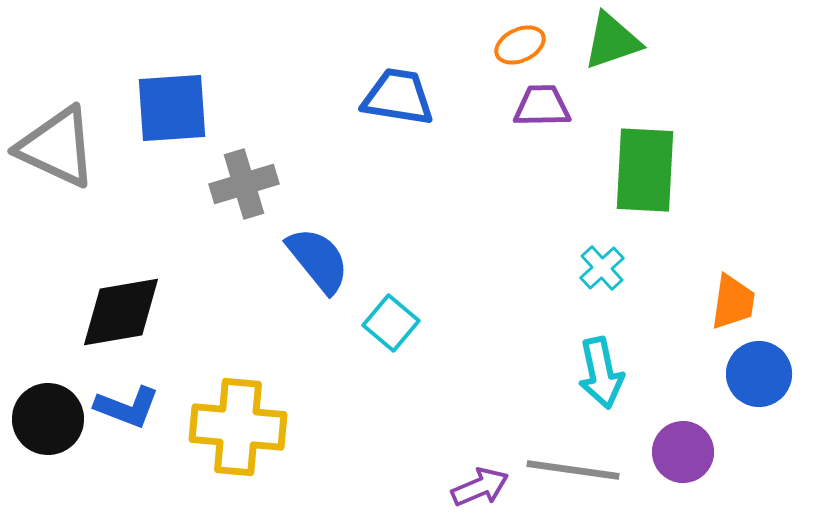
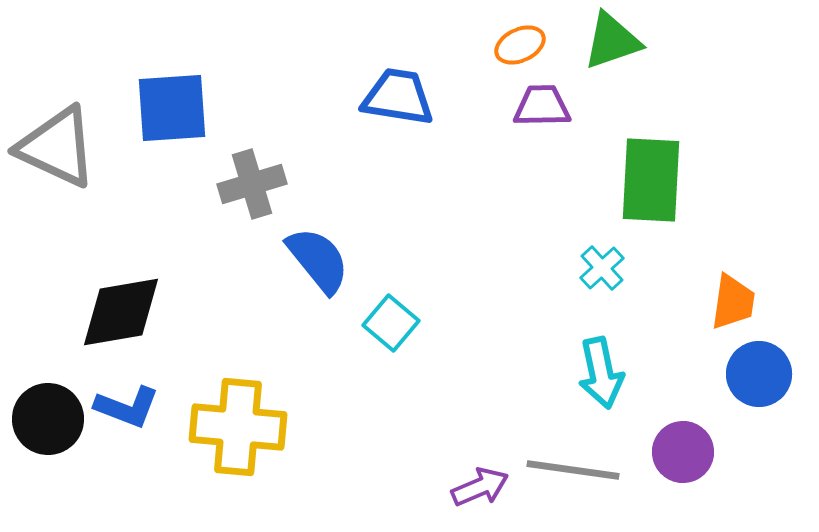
green rectangle: moved 6 px right, 10 px down
gray cross: moved 8 px right
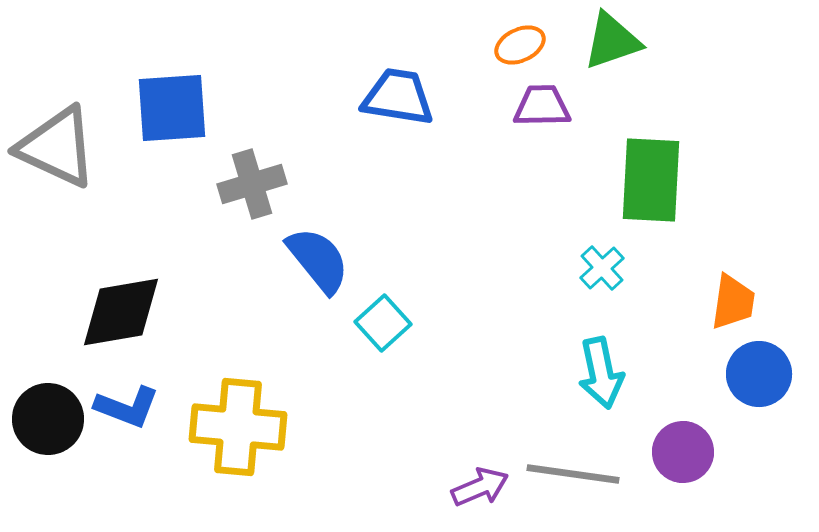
cyan square: moved 8 px left; rotated 8 degrees clockwise
gray line: moved 4 px down
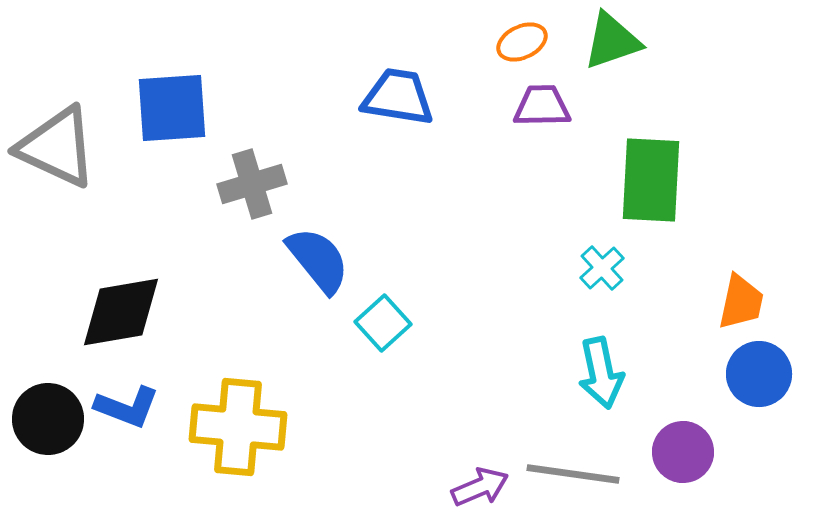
orange ellipse: moved 2 px right, 3 px up
orange trapezoid: moved 8 px right; rotated 4 degrees clockwise
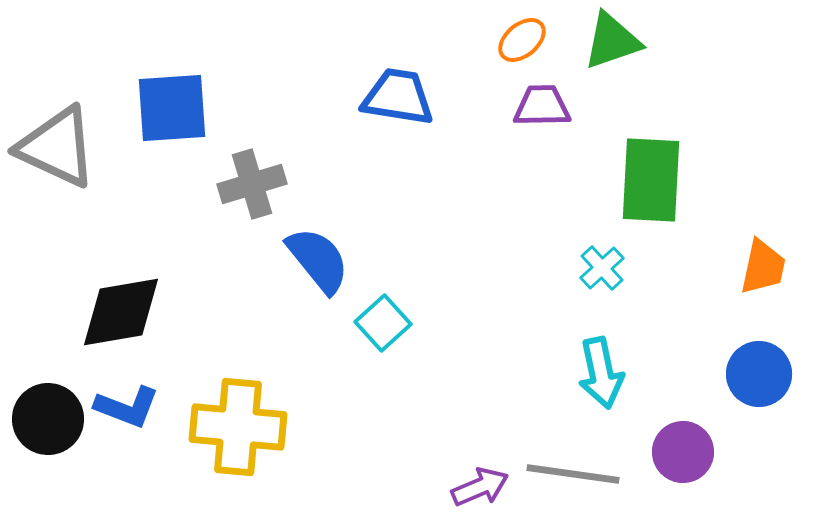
orange ellipse: moved 2 px up; rotated 15 degrees counterclockwise
orange trapezoid: moved 22 px right, 35 px up
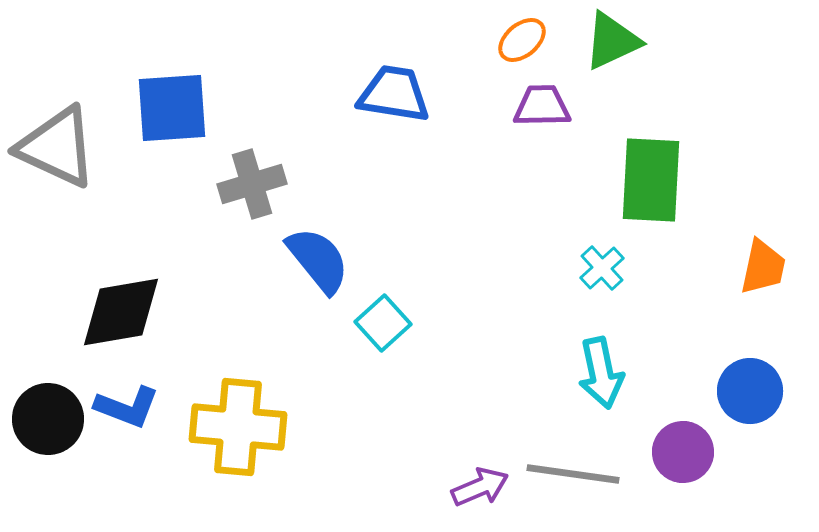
green triangle: rotated 6 degrees counterclockwise
blue trapezoid: moved 4 px left, 3 px up
blue circle: moved 9 px left, 17 px down
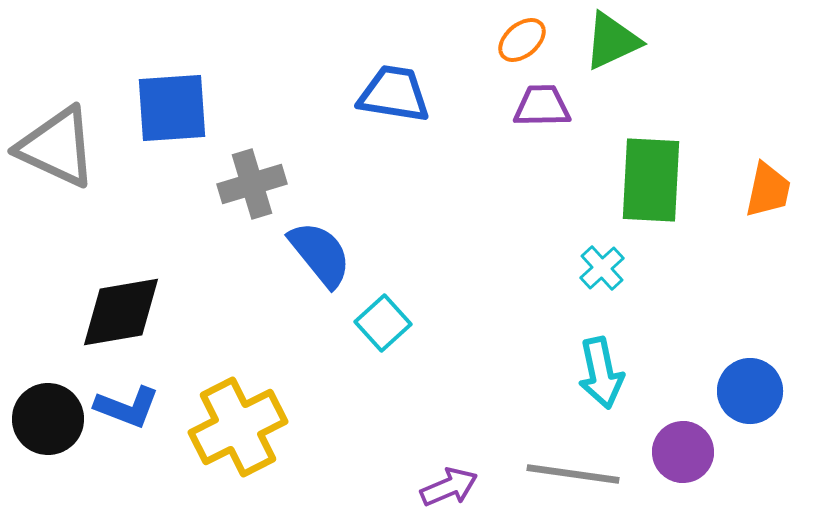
blue semicircle: moved 2 px right, 6 px up
orange trapezoid: moved 5 px right, 77 px up
yellow cross: rotated 32 degrees counterclockwise
purple arrow: moved 31 px left
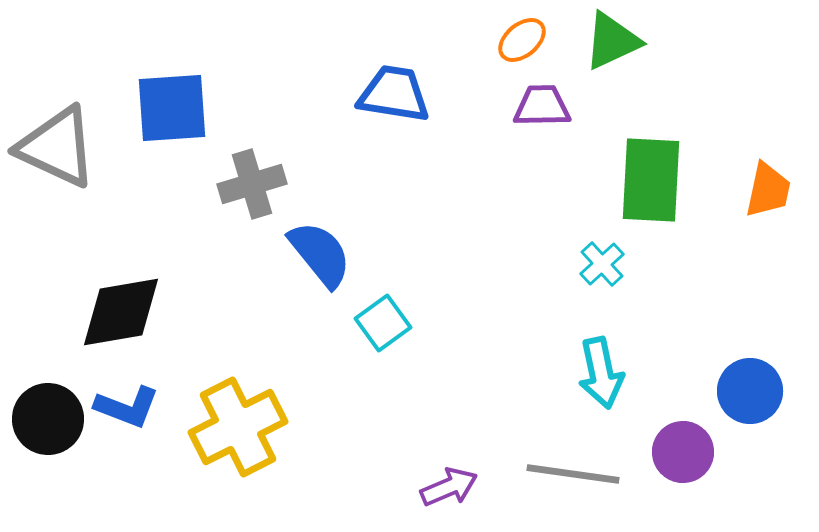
cyan cross: moved 4 px up
cyan square: rotated 6 degrees clockwise
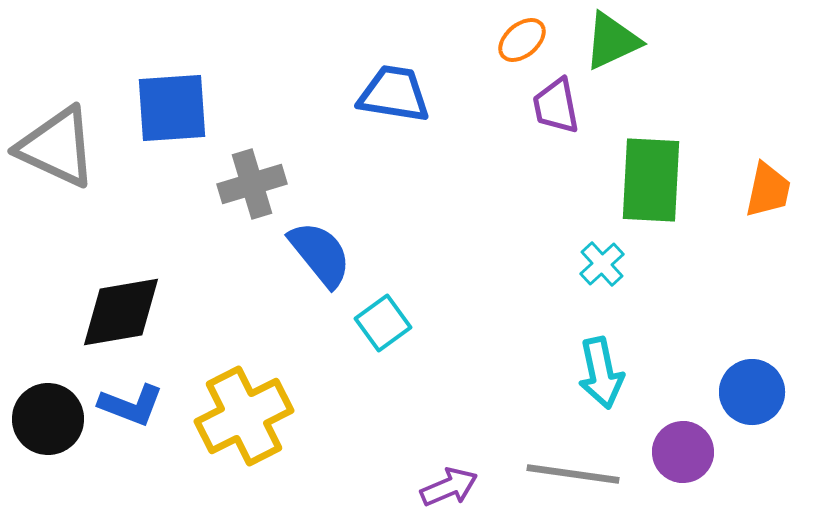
purple trapezoid: moved 14 px right; rotated 100 degrees counterclockwise
blue circle: moved 2 px right, 1 px down
blue L-shape: moved 4 px right, 2 px up
yellow cross: moved 6 px right, 11 px up
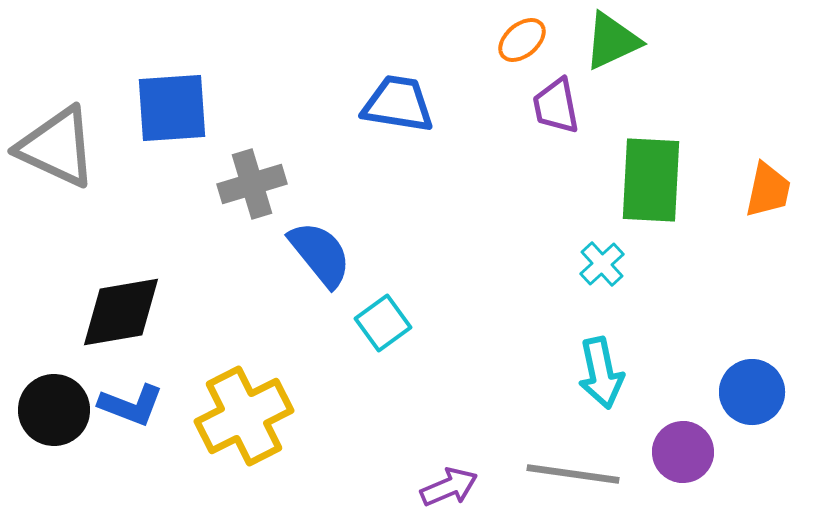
blue trapezoid: moved 4 px right, 10 px down
black circle: moved 6 px right, 9 px up
